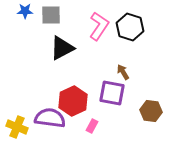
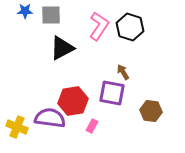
red hexagon: rotated 16 degrees clockwise
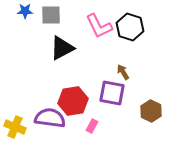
pink L-shape: rotated 120 degrees clockwise
brown hexagon: rotated 20 degrees clockwise
yellow cross: moved 2 px left
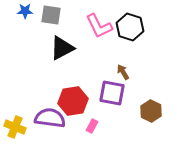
gray square: rotated 10 degrees clockwise
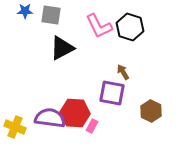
red hexagon: moved 2 px right, 12 px down; rotated 12 degrees clockwise
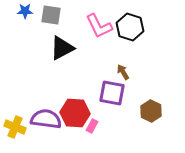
purple semicircle: moved 4 px left, 1 px down
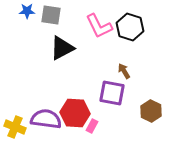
blue star: moved 2 px right
brown arrow: moved 1 px right, 1 px up
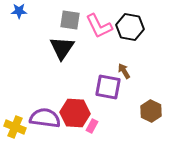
blue star: moved 8 px left
gray square: moved 19 px right, 5 px down
black hexagon: rotated 8 degrees counterclockwise
black triangle: rotated 28 degrees counterclockwise
purple square: moved 4 px left, 6 px up
purple semicircle: moved 1 px left, 1 px up
